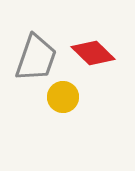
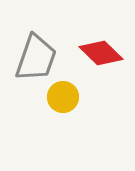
red diamond: moved 8 px right
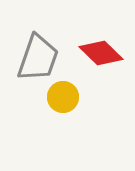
gray trapezoid: moved 2 px right
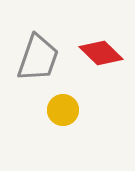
yellow circle: moved 13 px down
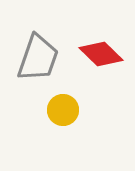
red diamond: moved 1 px down
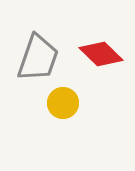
yellow circle: moved 7 px up
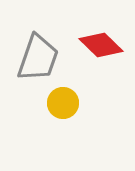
red diamond: moved 9 px up
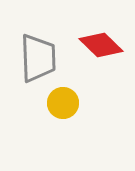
gray trapezoid: rotated 21 degrees counterclockwise
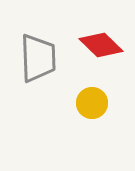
yellow circle: moved 29 px right
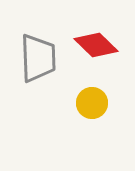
red diamond: moved 5 px left
